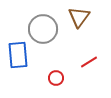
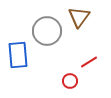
gray circle: moved 4 px right, 2 px down
red circle: moved 14 px right, 3 px down
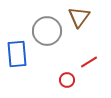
blue rectangle: moved 1 px left, 1 px up
red circle: moved 3 px left, 1 px up
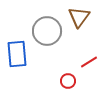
red circle: moved 1 px right, 1 px down
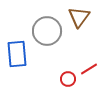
red line: moved 7 px down
red circle: moved 2 px up
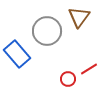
blue rectangle: rotated 36 degrees counterclockwise
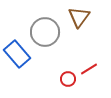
gray circle: moved 2 px left, 1 px down
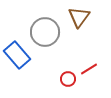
blue rectangle: moved 1 px down
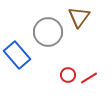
gray circle: moved 3 px right
red line: moved 9 px down
red circle: moved 4 px up
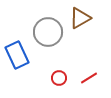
brown triangle: moved 1 px right, 1 px down; rotated 25 degrees clockwise
blue rectangle: rotated 16 degrees clockwise
red circle: moved 9 px left, 3 px down
